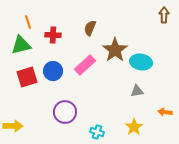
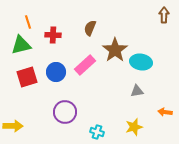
blue circle: moved 3 px right, 1 px down
yellow star: rotated 18 degrees clockwise
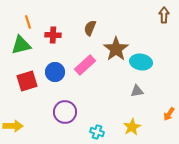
brown star: moved 1 px right, 1 px up
blue circle: moved 1 px left
red square: moved 4 px down
orange arrow: moved 4 px right, 2 px down; rotated 64 degrees counterclockwise
yellow star: moved 2 px left; rotated 12 degrees counterclockwise
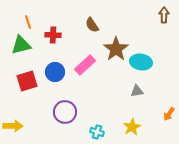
brown semicircle: moved 2 px right, 3 px up; rotated 56 degrees counterclockwise
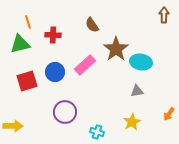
green triangle: moved 1 px left, 1 px up
yellow star: moved 5 px up
